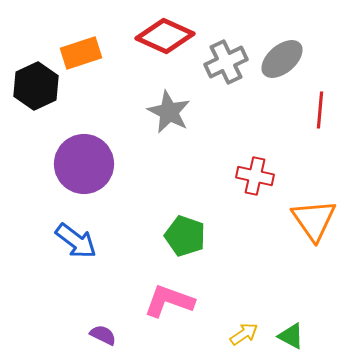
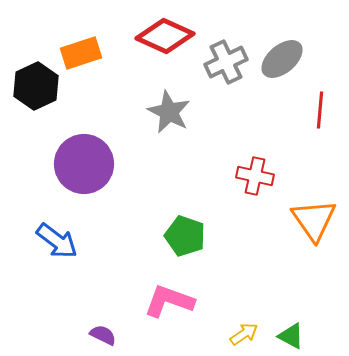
blue arrow: moved 19 px left
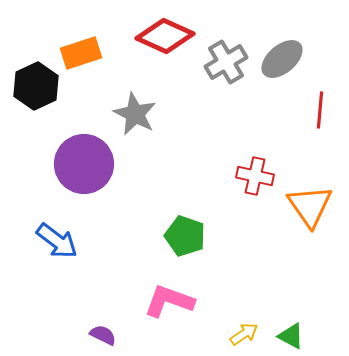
gray cross: rotated 6 degrees counterclockwise
gray star: moved 34 px left, 2 px down
orange triangle: moved 4 px left, 14 px up
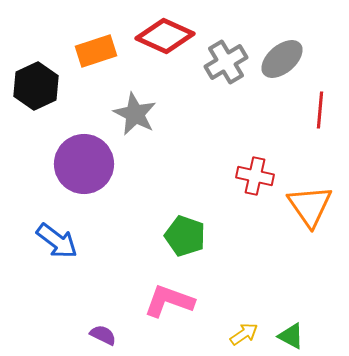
orange rectangle: moved 15 px right, 2 px up
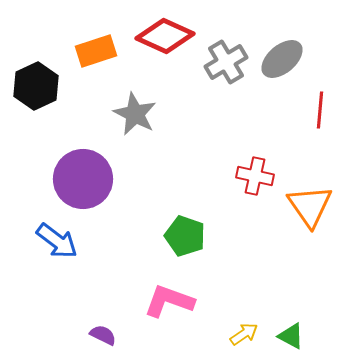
purple circle: moved 1 px left, 15 px down
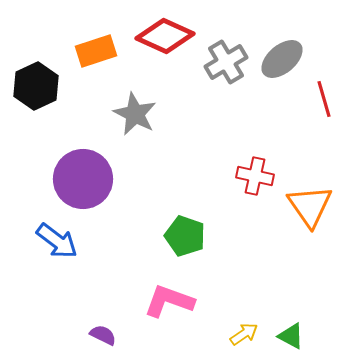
red line: moved 4 px right, 11 px up; rotated 21 degrees counterclockwise
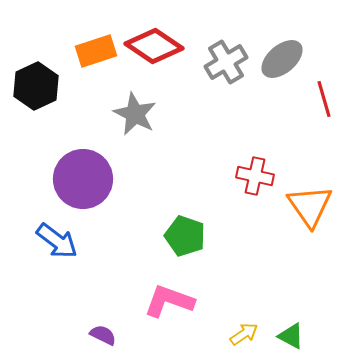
red diamond: moved 11 px left, 10 px down; rotated 10 degrees clockwise
